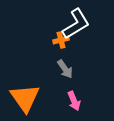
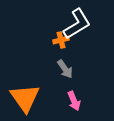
white L-shape: moved 1 px right
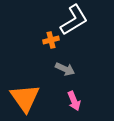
white L-shape: moved 3 px left, 4 px up
orange cross: moved 10 px left
gray arrow: rotated 30 degrees counterclockwise
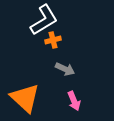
white L-shape: moved 30 px left
orange cross: moved 2 px right
orange triangle: rotated 12 degrees counterclockwise
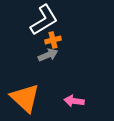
gray arrow: moved 17 px left, 14 px up; rotated 48 degrees counterclockwise
pink arrow: rotated 120 degrees clockwise
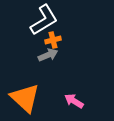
pink arrow: rotated 24 degrees clockwise
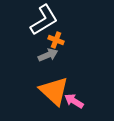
orange cross: moved 3 px right; rotated 35 degrees clockwise
orange triangle: moved 29 px right, 7 px up
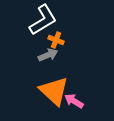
white L-shape: moved 1 px left
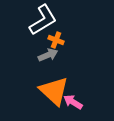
pink arrow: moved 1 px left, 1 px down
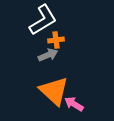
orange cross: rotated 28 degrees counterclockwise
pink arrow: moved 1 px right, 2 px down
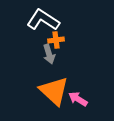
white L-shape: rotated 116 degrees counterclockwise
gray arrow: moved 1 px right, 1 px up; rotated 96 degrees clockwise
pink arrow: moved 4 px right, 5 px up
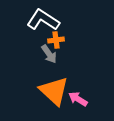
gray arrow: rotated 18 degrees counterclockwise
